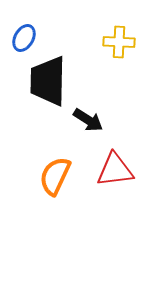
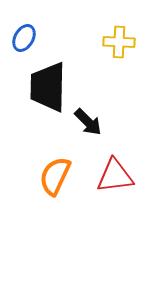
black trapezoid: moved 6 px down
black arrow: moved 2 px down; rotated 12 degrees clockwise
red triangle: moved 6 px down
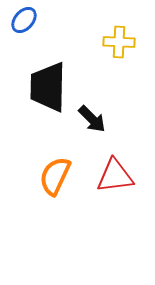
blue ellipse: moved 18 px up; rotated 12 degrees clockwise
black arrow: moved 4 px right, 3 px up
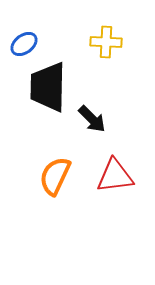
blue ellipse: moved 24 px down; rotated 12 degrees clockwise
yellow cross: moved 13 px left
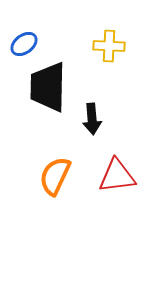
yellow cross: moved 3 px right, 4 px down
black arrow: rotated 40 degrees clockwise
red triangle: moved 2 px right
